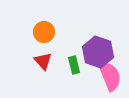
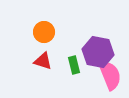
purple hexagon: rotated 8 degrees counterclockwise
red triangle: rotated 30 degrees counterclockwise
pink semicircle: moved 1 px up
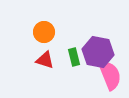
red triangle: moved 2 px right, 1 px up
green rectangle: moved 8 px up
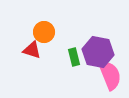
red triangle: moved 13 px left, 10 px up
